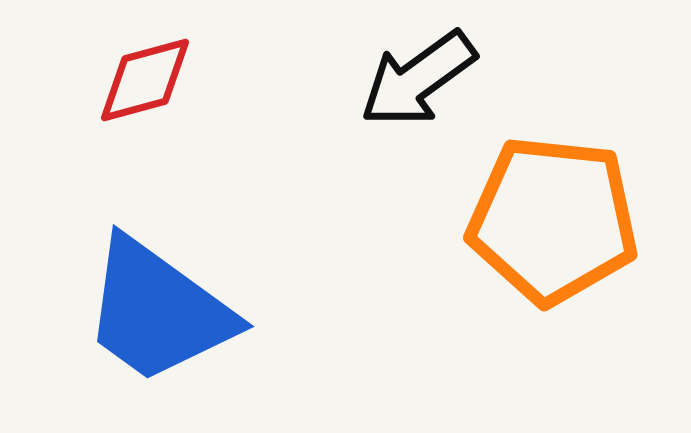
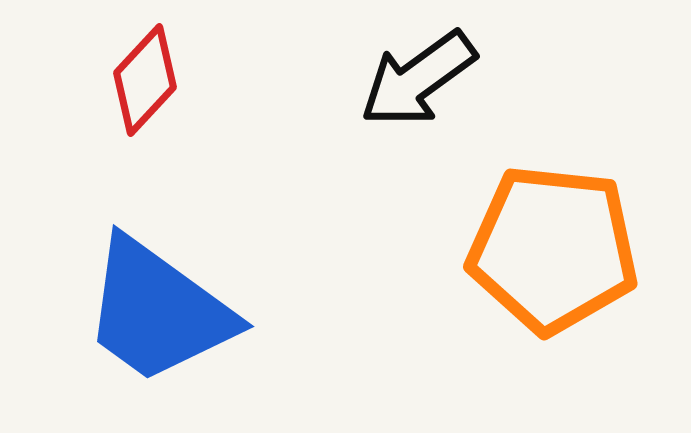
red diamond: rotated 32 degrees counterclockwise
orange pentagon: moved 29 px down
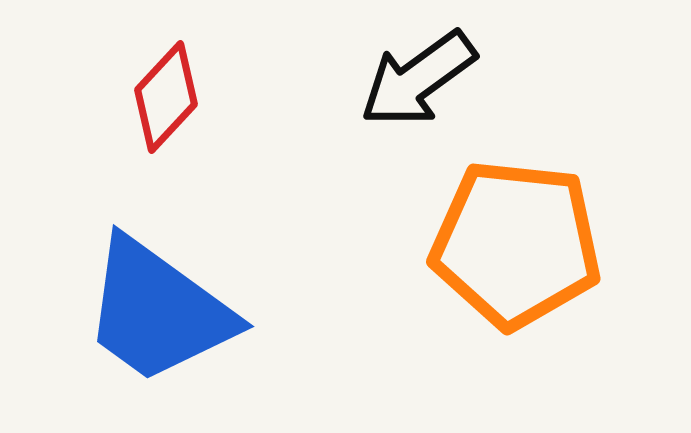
red diamond: moved 21 px right, 17 px down
orange pentagon: moved 37 px left, 5 px up
